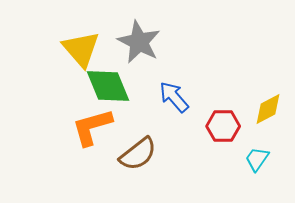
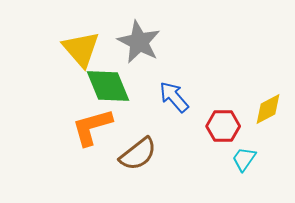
cyan trapezoid: moved 13 px left
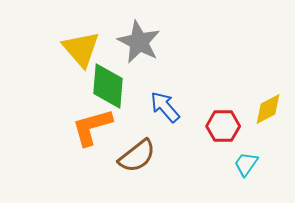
green diamond: rotated 27 degrees clockwise
blue arrow: moved 9 px left, 10 px down
brown semicircle: moved 1 px left, 2 px down
cyan trapezoid: moved 2 px right, 5 px down
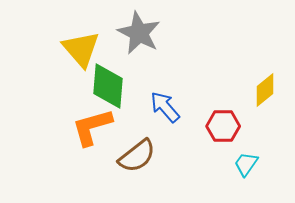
gray star: moved 9 px up
yellow diamond: moved 3 px left, 19 px up; rotated 12 degrees counterclockwise
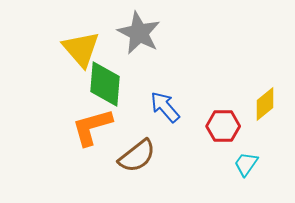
green diamond: moved 3 px left, 2 px up
yellow diamond: moved 14 px down
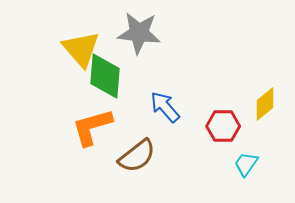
gray star: rotated 21 degrees counterclockwise
green diamond: moved 8 px up
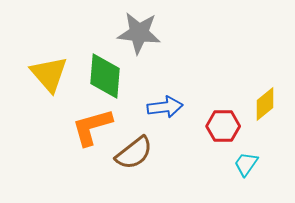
yellow triangle: moved 32 px left, 25 px down
blue arrow: rotated 124 degrees clockwise
brown semicircle: moved 3 px left, 3 px up
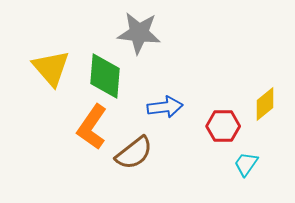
yellow triangle: moved 2 px right, 6 px up
orange L-shape: rotated 39 degrees counterclockwise
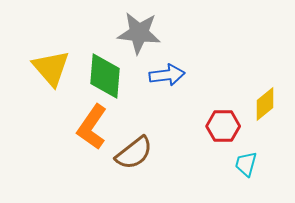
blue arrow: moved 2 px right, 32 px up
cyan trapezoid: rotated 20 degrees counterclockwise
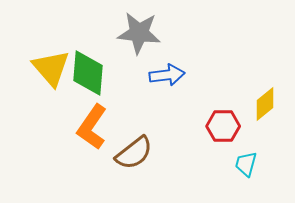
green diamond: moved 17 px left, 3 px up
